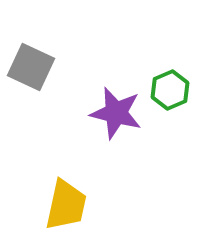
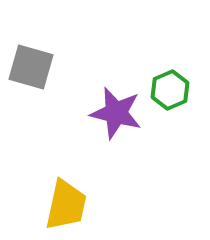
gray square: rotated 9 degrees counterclockwise
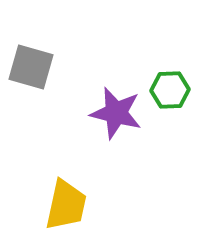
green hexagon: rotated 21 degrees clockwise
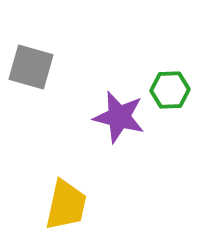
purple star: moved 3 px right, 4 px down
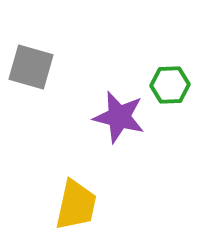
green hexagon: moved 5 px up
yellow trapezoid: moved 10 px right
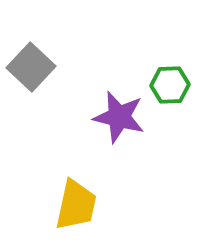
gray square: rotated 27 degrees clockwise
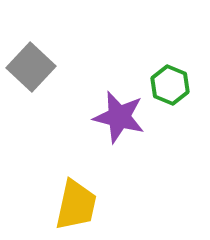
green hexagon: rotated 24 degrees clockwise
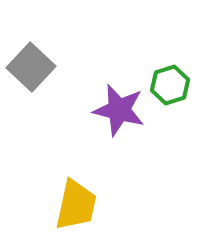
green hexagon: rotated 21 degrees clockwise
purple star: moved 7 px up
